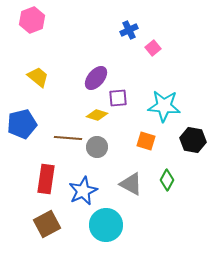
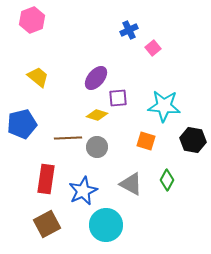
brown line: rotated 8 degrees counterclockwise
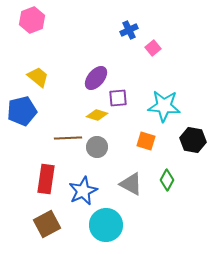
blue pentagon: moved 13 px up
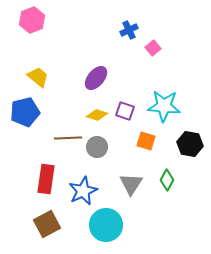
purple square: moved 7 px right, 13 px down; rotated 24 degrees clockwise
blue pentagon: moved 3 px right, 1 px down
black hexagon: moved 3 px left, 4 px down
gray triangle: rotated 35 degrees clockwise
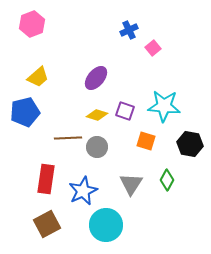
pink hexagon: moved 4 px down
yellow trapezoid: rotated 100 degrees clockwise
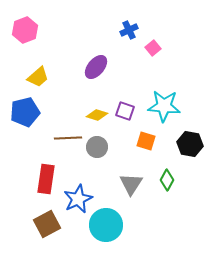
pink hexagon: moved 7 px left, 6 px down
purple ellipse: moved 11 px up
blue star: moved 5 px left, 8 px down
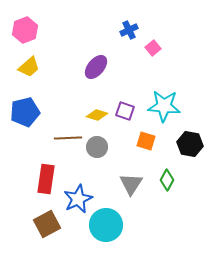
yellow trapezoid: moved 9 px left, 10 px up
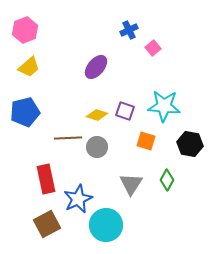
red rectangle: rotated 20 degrees counterclockwise
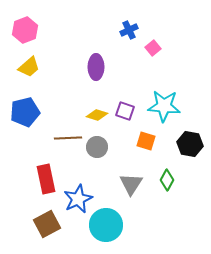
purple ellipse: rotated 40 degrees counterclockwise
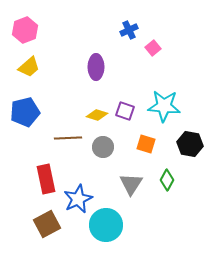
orange square: moved 3 px down
gray circle: moved 6 px right
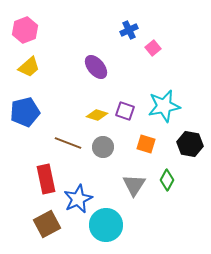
purple ellipse: rotated 40 degrees counterclockwise
cyan star: rotated 16 degrees counterclockwise
brown line: moved 5 px down; rotated 24 degrees clockwise
gray triangle: moved 3 px right, 1 px down
